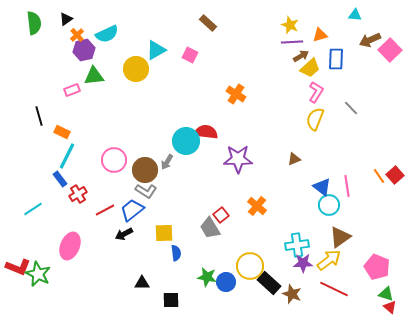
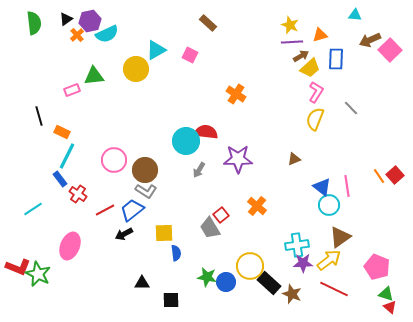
purple hexagon at (84, 50): moved 6 px right, 29 px up
gray arrow at (167, 162): moved 32 px right, 8 px down
red cross at (78, 194): rotated 24 degrees counterclockwise
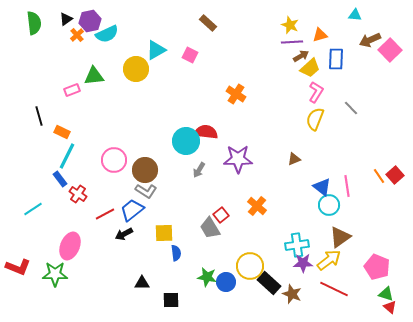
red line at (105, 210): moved 4 px down
green star at (38, 274): moved 17 px right; rotated 25 degrees counterclockwise
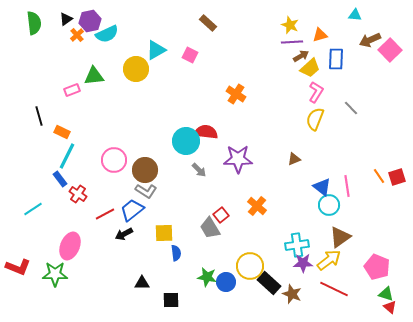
gray arrow at (199, 170): rotated 77 degrees counterclockwise
red square at (395, 175): moved 2 px right, 2 px down; rotated 24 degrees clockwise
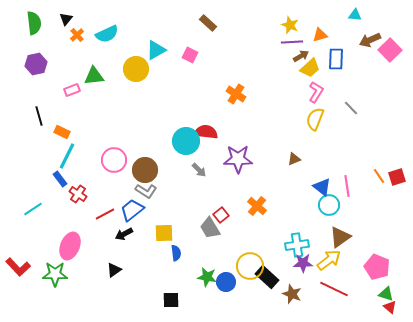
black triangle at (66, 19): rotated 16 degrees counterclockwise
purple hexagon at (90, 21): moved 54 px left, 43 px down
red L-shape at (18, 267): rotated 25 degrees clockwise
black triangle at (142, 283): moved 28 px left, 13 px up; rotated 35 degrees counterclockwise
black rectangle at (269, 283): moved 2 px left, 6 px up
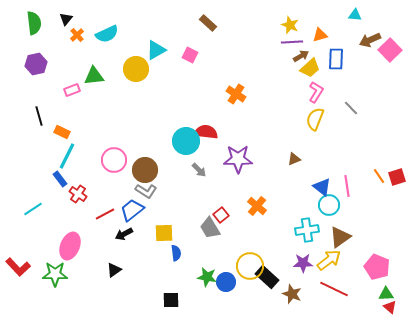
cyan cross at (297, 245): moved 10 px right, 15 px up
green triangle at (386, 294): rotated 21 degrees counterclockwise
